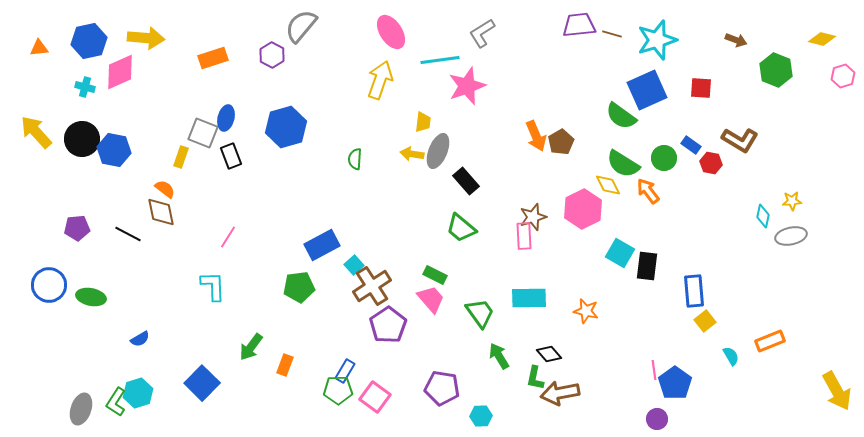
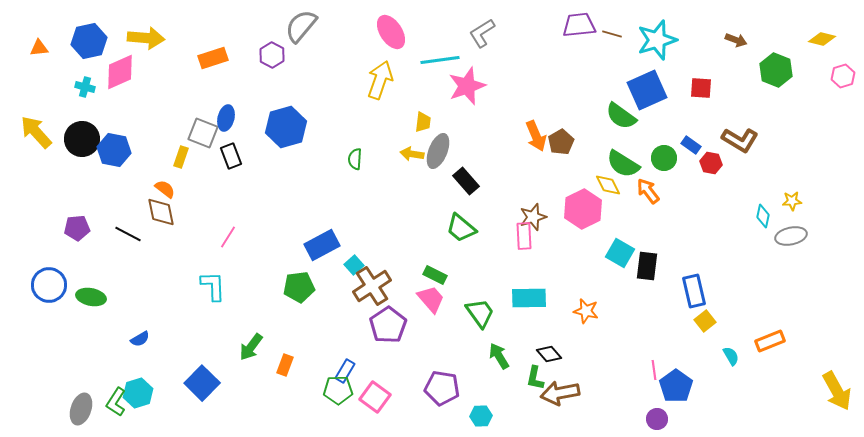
blue rectangle at (694, 291): rotated 8 degrees counterclockwise
blue pentagon at (675, 383): moved 1 px right, 3 px down
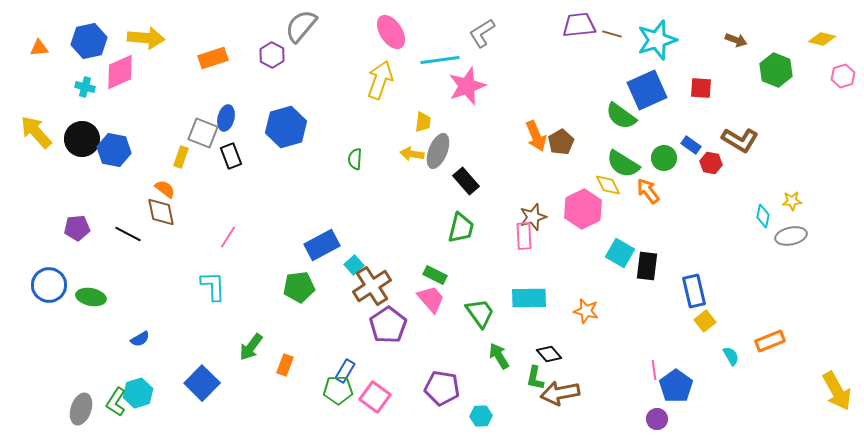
green trapezoid at (461, 228): rotated 116 degrees counterclockwise
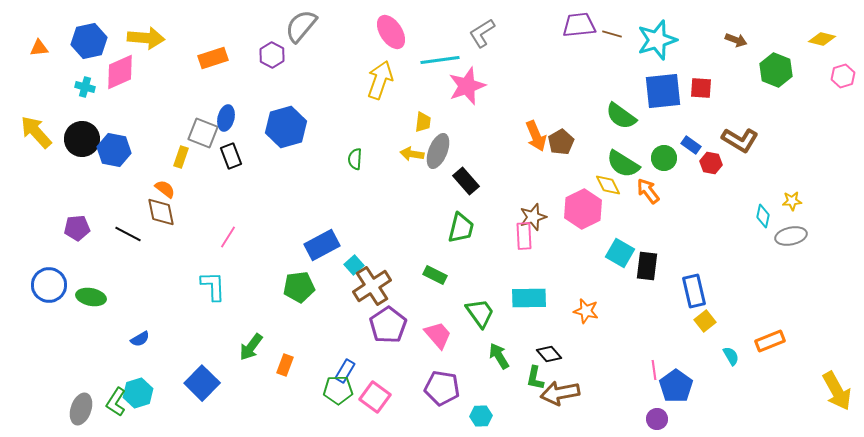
blue square at (647, 90): moved 16 px right, 1 px down; rotated 18 degrees clockwise
pink trapezoid at (431, 299): moved 7 px right, 36 px down
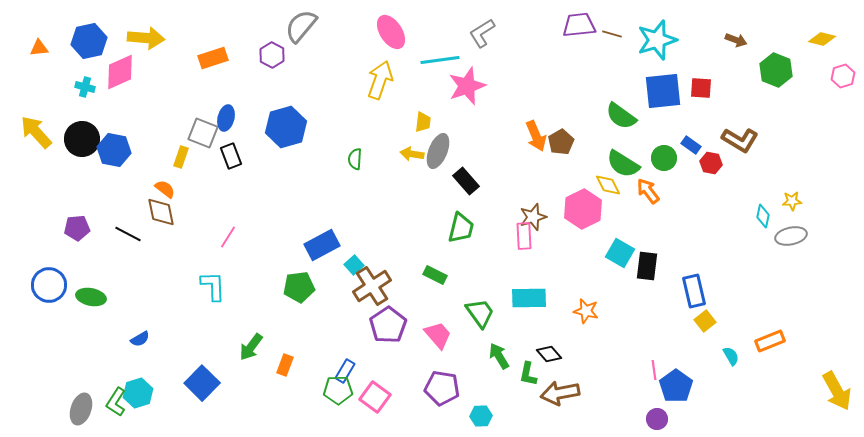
green L-shape at (535, 378): moved 7 px left, 4 px up
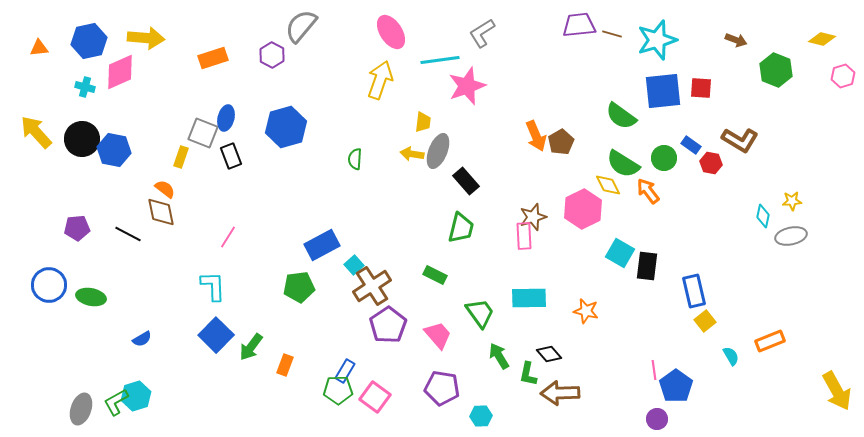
blue semicircle at (140, 339): moved 2 px right
blue square at (202, 383): moved 14 px right, 48 px up
cyan hexagon at (138, 393): moved 2 px left, 3 px down
brown arrow at (560, 393): rotated 9 degrees clockwise
green L-shape at (116, 402): rotated 28 degrees clockwise
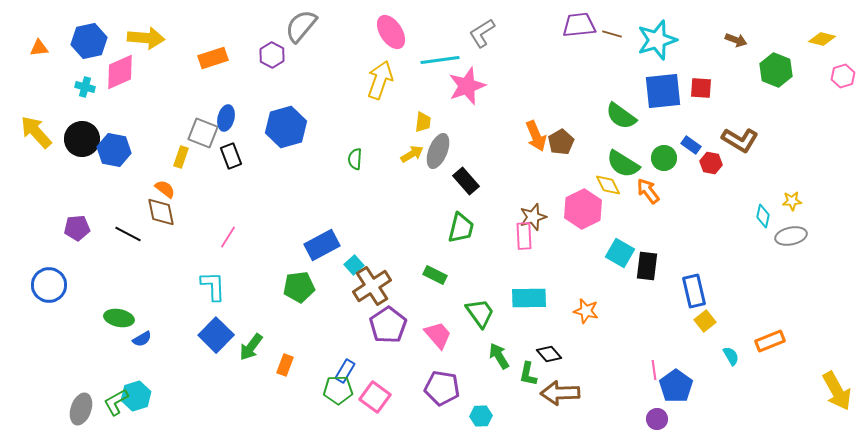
yellow arrow at (412, 154): rotated 140 degrees clockwise
green ellipse at (91, 297): moved 28 px right, 21 px down
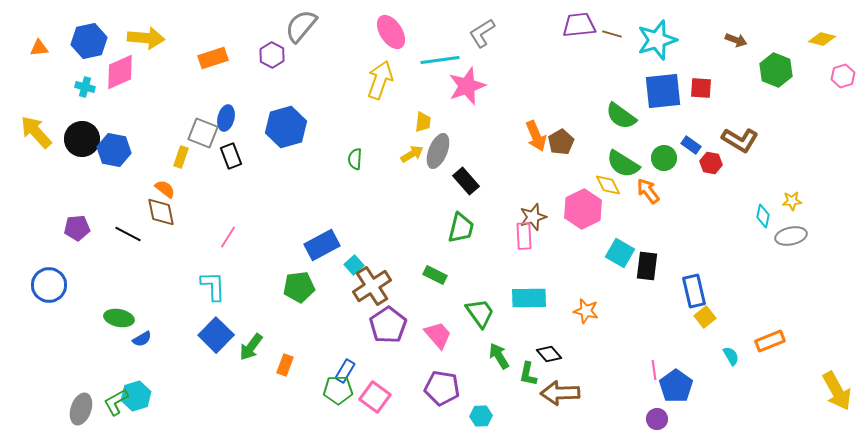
yellow square at (705, 321): moved 4 px up
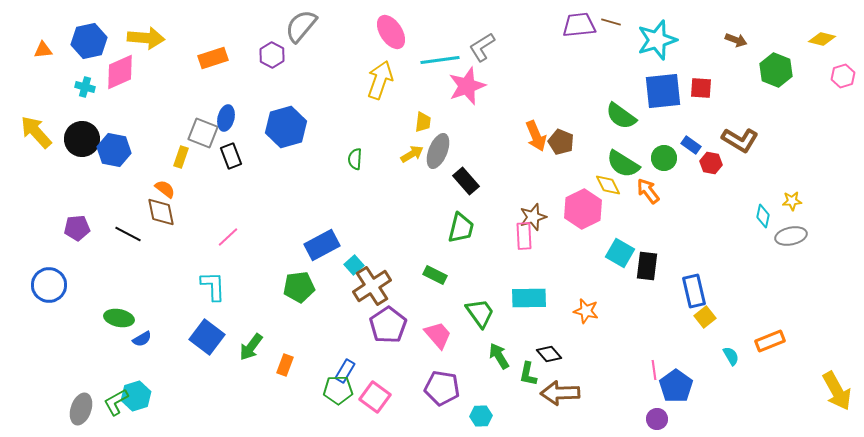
gray L-shape at (482, 33): moved 14 px down
brown line at (612, 34): moved 1 px left, 12 px up
orange triangle at (39, 48): moved 4 px right, 2 px down
brown pentagon at (561, 142): rotated 20 degrees counterclockwise
pink line at (228, 237): rotated 15 degrees clockwise
blue square at (216, 335): moved 9 px left, 2 px down; rotated 8 degrees counterclockwise
